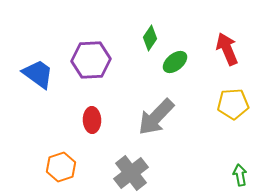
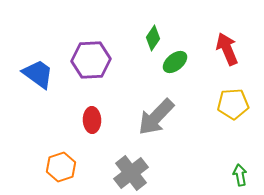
green diamond: moved 3 px right
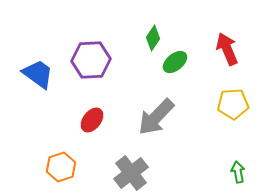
red ellipse: rotated 40 degrees clockwise
green arrow: moved 2 px left, 3 px up
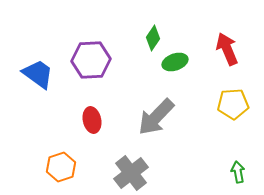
green ellipse: rotated 20 degrees clockwise
red ellipse: rotated 50 degrees counterclockwise
